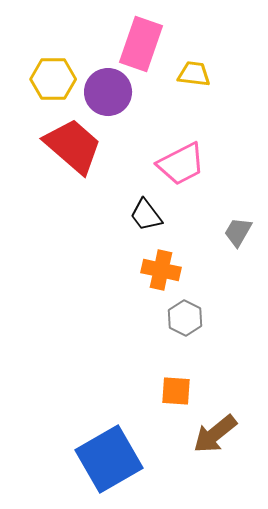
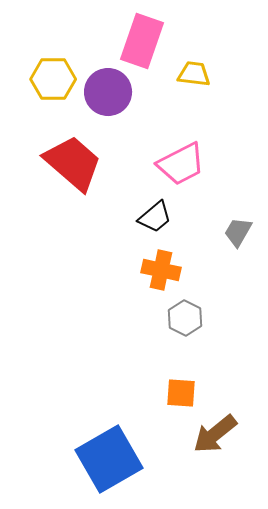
pink rectangle: moved 1 px right, 3 px up
red trapezoid: moved 17 px down
black trapezoid: moved 9 px right, 2 px down; rotated 93 degrees counterclockwise
orange square: moved 5 px right, 2 px down
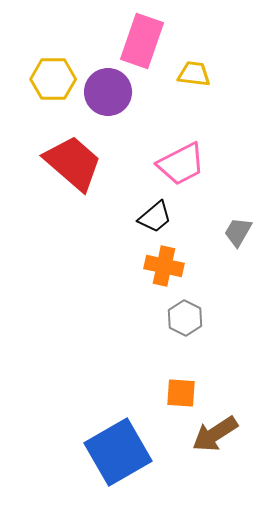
orange cross: moved 3 px right, 4 px up
brown arrow: rotated 6 degrees clockwise
blue square: moved 9 px right, 7 px up
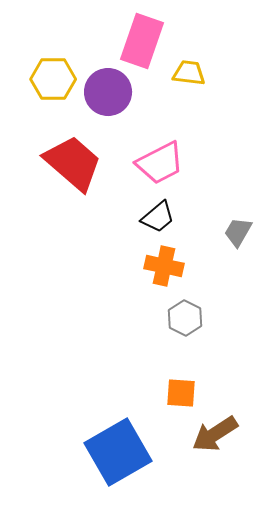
yellow trapezoid: moved 5 px left, 1 px up
pink trapezoid: moved 21 px left, 1 px up
black trapezoid: moved 3 px right
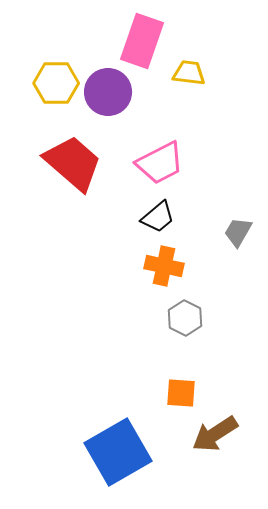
yellow hexagon: moved 3 px right, 4 px down
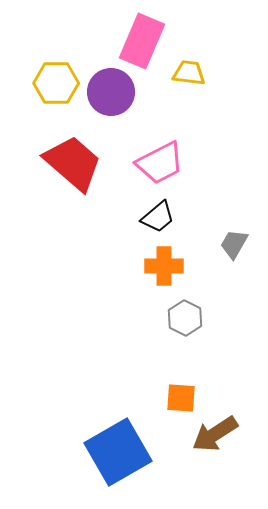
pink rectangle: rotated 4 degrees clockwise
purple circle: moved 3 px right
gray trapezoid: moved 4 px left, 12 px down
orange cross: rotated 12 degrees counterclockwise
orange square: moved 5 px down
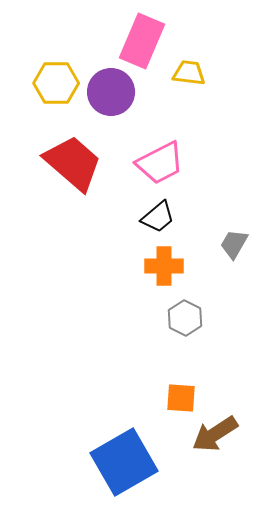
blue square: moved 6 px right, 10 px down
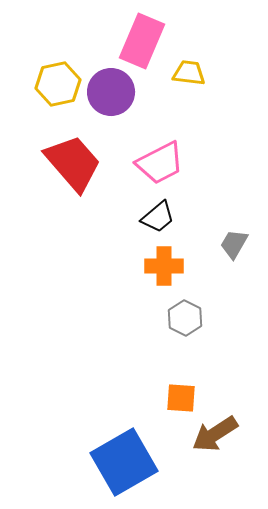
yellow hexagon: moved 2 px right, 1 px down; rotated 12 degrees counterclockwise
red trapezoid: rotated 8 degrees clockwise
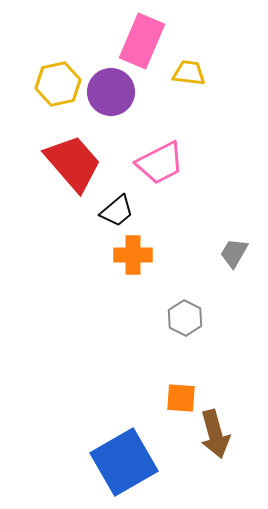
black trapezoid: moved 41 px left, 6 px up
gray trapezoid: moved 9 px down
orange cross: moved 31 px left, 11 px up
brown arrow: rotated 72 degrees counterclockwise
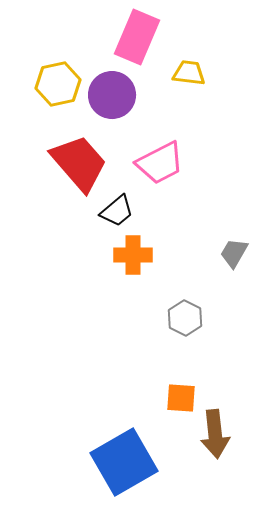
pink rectangle: moved 5 px left, 4 px up
purple circle: moved 1 px right, 3 px down
red trapezoid: moved 6 px right
brown arrow: rotated 9 degrees clockwise
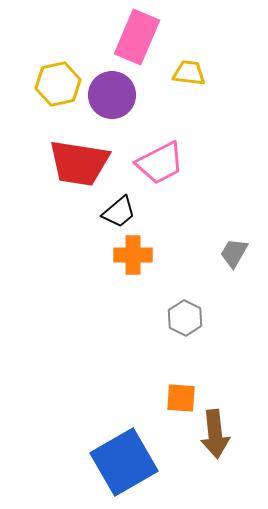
red trapezoid: rotated 140 degrees clockwise
black trapezoid: moved 2 px right, 1 px down
